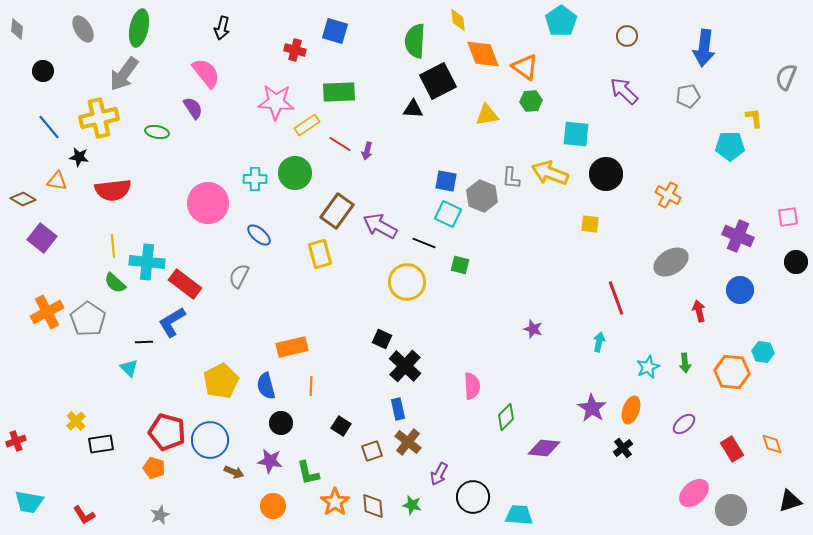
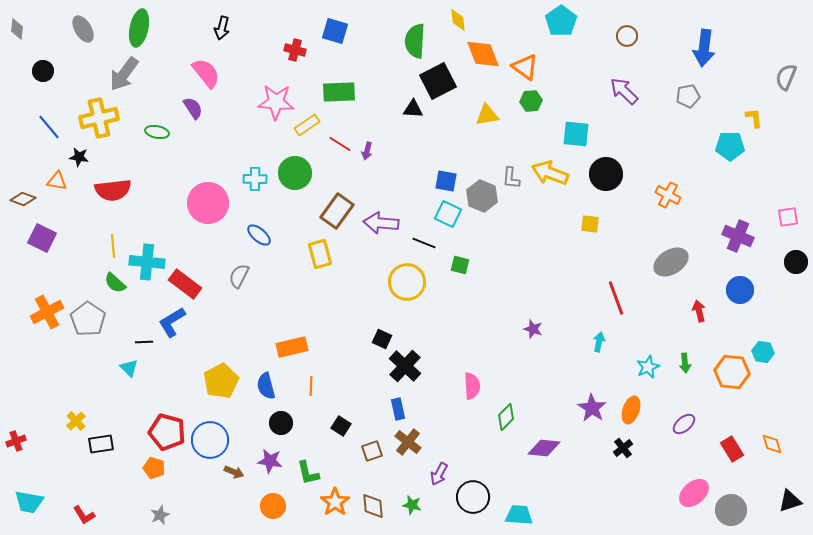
brown diamond at (23, 199): rotated 10 degrees counterclockwise
purple arrow at (380, 226): moved 1 px right, 3 px up; rotated 24 degrees counterclockwise
purple square at (42, 238): rotated 12 degrees counterclockwise
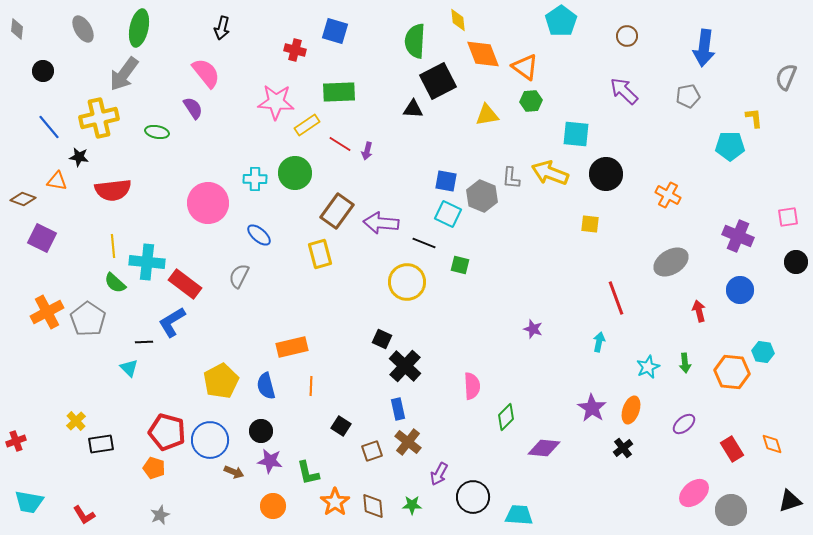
black circle at (281, 423): moved 20 px left, 8 px down
green star at (412, 505): rotated 12 degrees counterclockwise
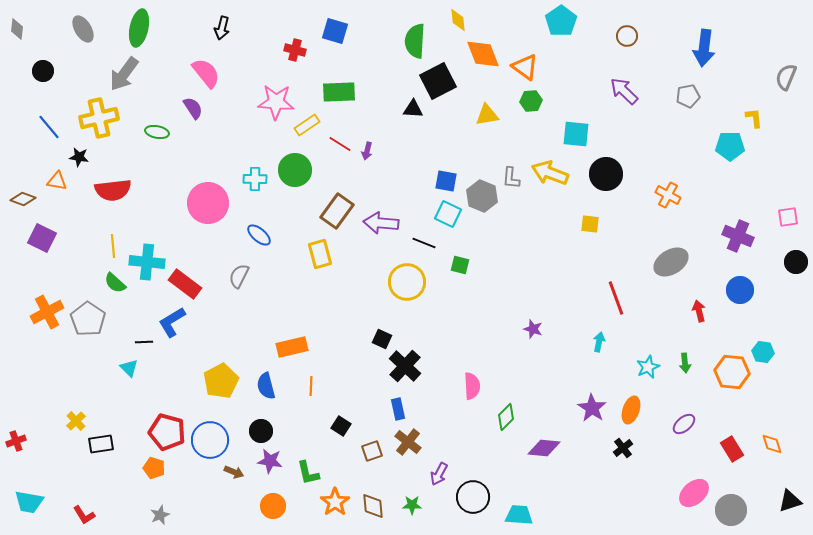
green circle at (295, 173): moved 3 px up
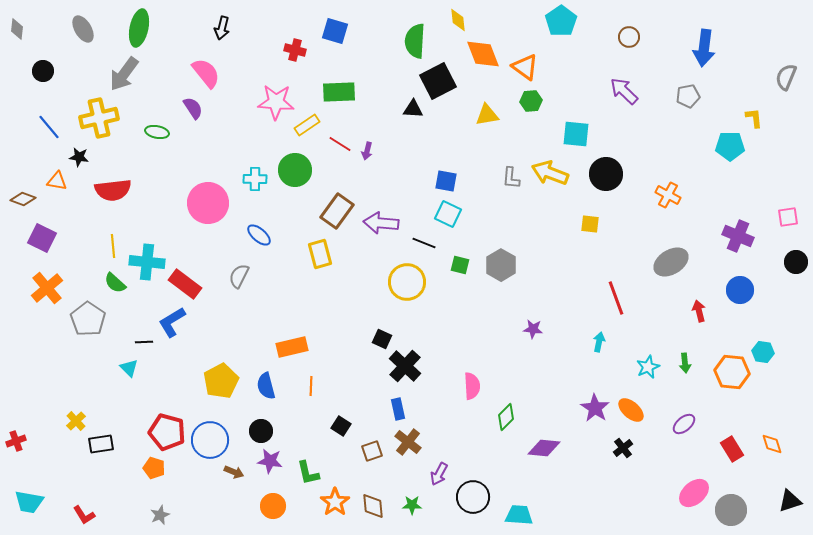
brown circle at (627, 36): moved 2 px right, 1 px down
gray hexagon at (482, 196): moved 19 px right, 69 px down; rotated 8 degrees clockwise
orange cross at (47, 312): moved 24 px up; rotated 12 degrees counterclockwise
purple star at (533, 329): rotated 12 degrees counterclockwise
purple star at (592, 408): moved 3 px right
orange ellipse at (631, 410): rotated 68 degrees counterclockwise
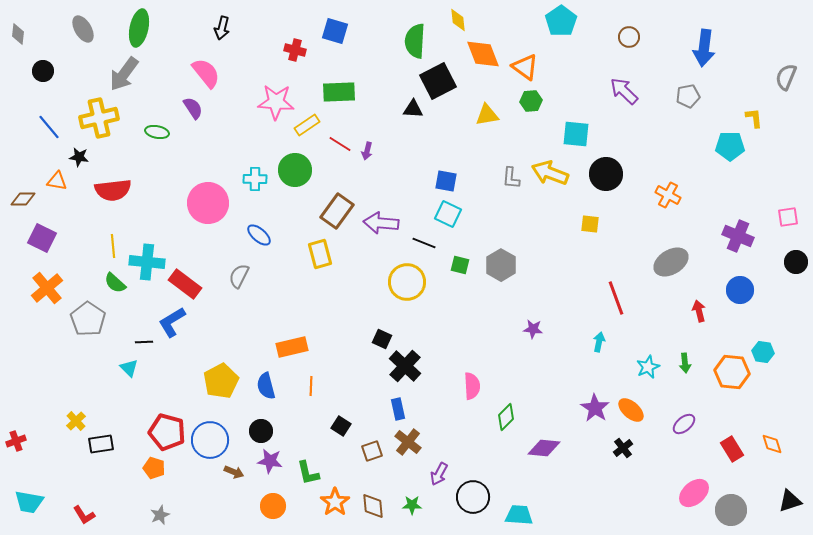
gray diamond at (17, 29): moved 1 px right, 5 px down
brown diamond at (23, 199): rotated 20 degrees counterclockwise
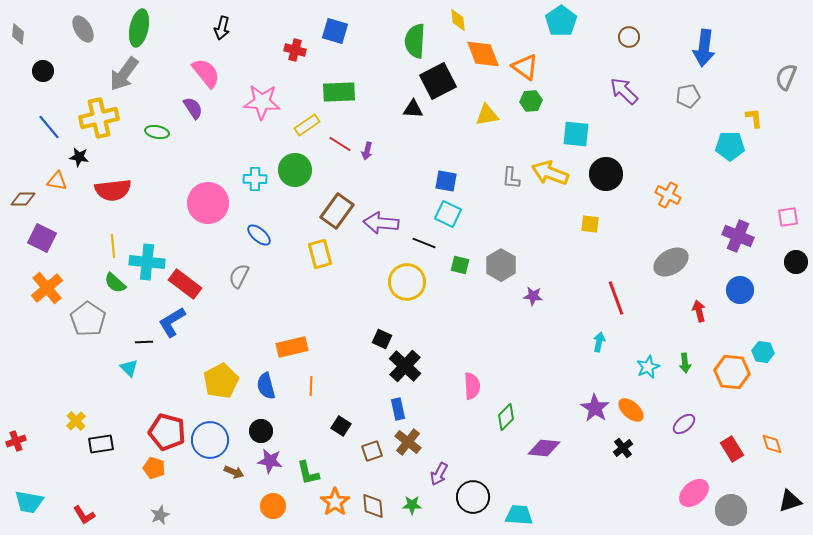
pink star at (276, 102): moved 14 px left
purple star at (533, 329): moved 33 px up
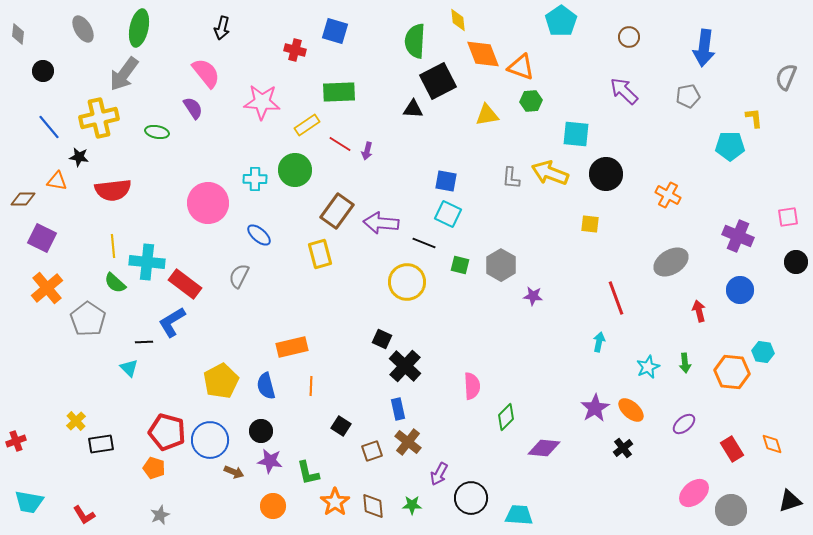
orange triangle at (525, 67): moved 4 px left; rotated 16 degrees counterclockwise
purple star at (595, 408): rotated 8 degrees clockwise
black circle at (473, 497): moved 2 px left, 1 px down
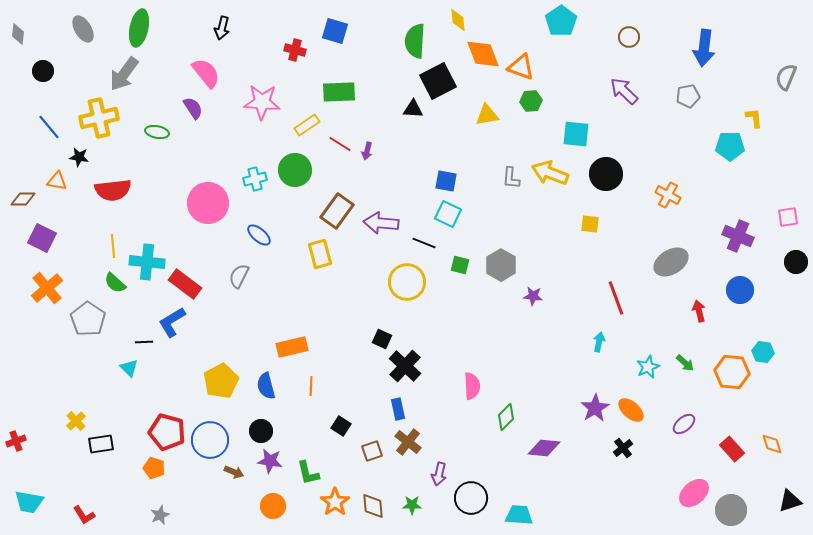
cyan cross at (255, 179): rotated 15 degrees counterclockwise
green arrow at (685, 363): rotated 42 degrees counterclockwise
red rectangle at (732, 449): rotated 10 degrees counterclockwise
purple arrow at (439, 474): rotated 15 degrees counterclockwise
